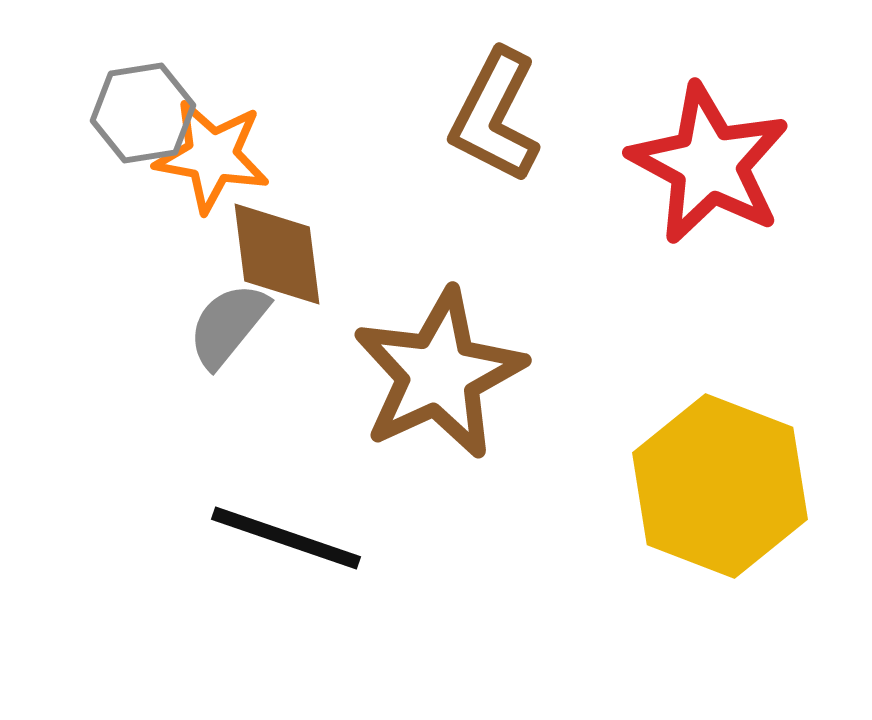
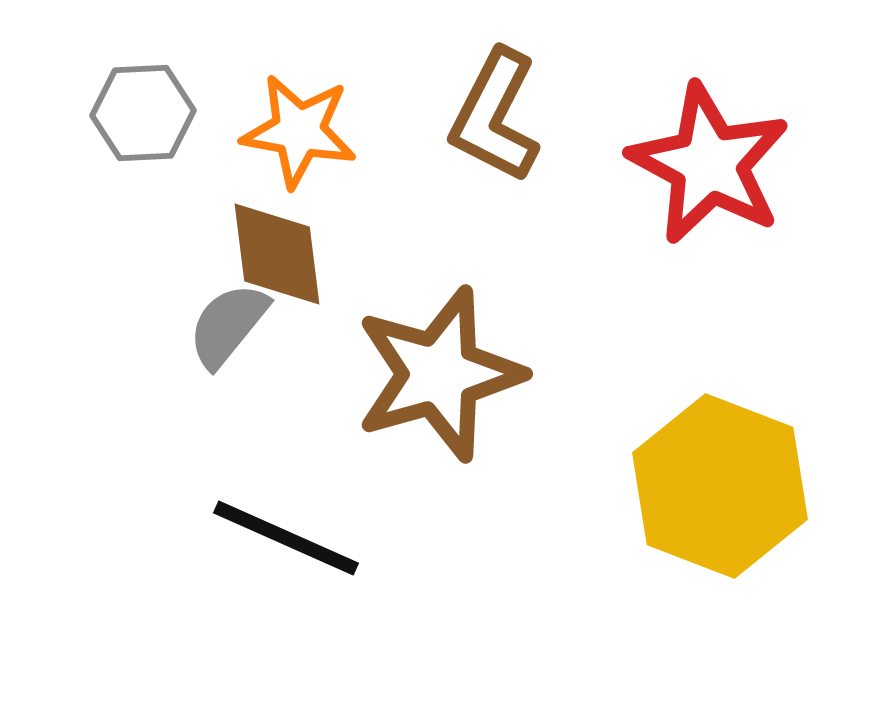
gray hexagon: rotated 6 degrees clockwise
orange star: moved 87 px right, 25 px up
brown star: rotated 9 degrees clockwise
black line: rotated 5 degrees clockwise
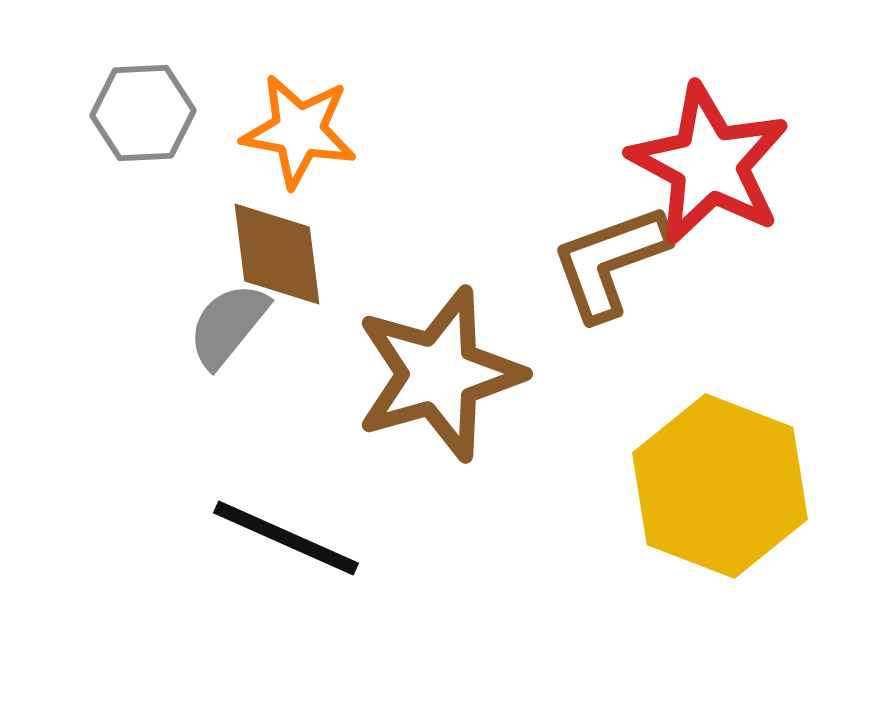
brown L-shape: moved 115 px right, 146 px down; rotated 43 degrees clockwise
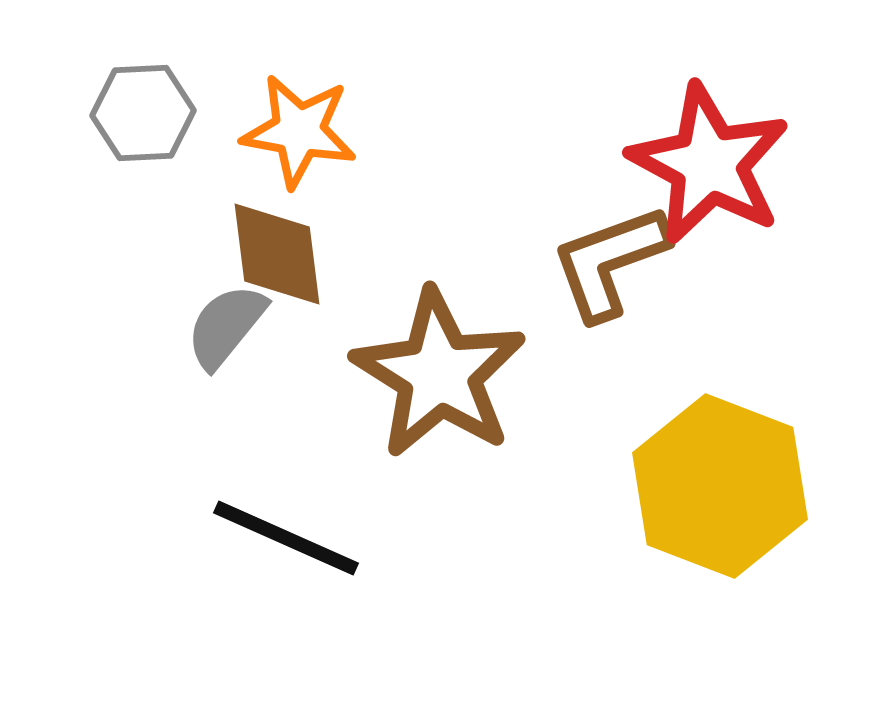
gray semicircle: moved 2 px left, 1 px down
brown star: rotated 24 degrees counterclockwise
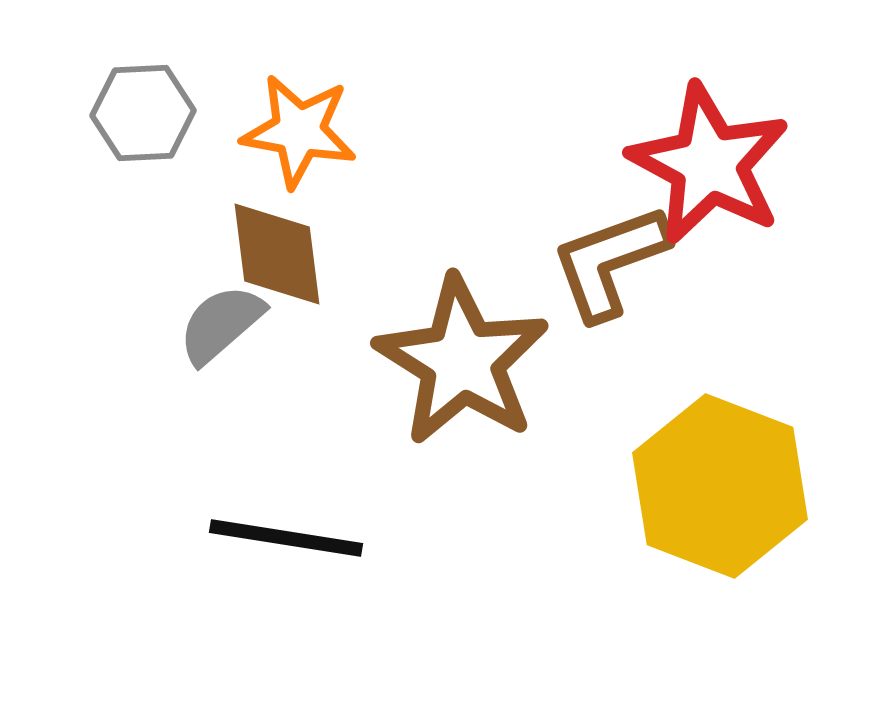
gray semicircle: moved 5 px left, 2 px up; rotated 10 degrees clockwise
brown star: moved 23 px right, 13 px up
black line: rotated 15 degrees counterclockwise
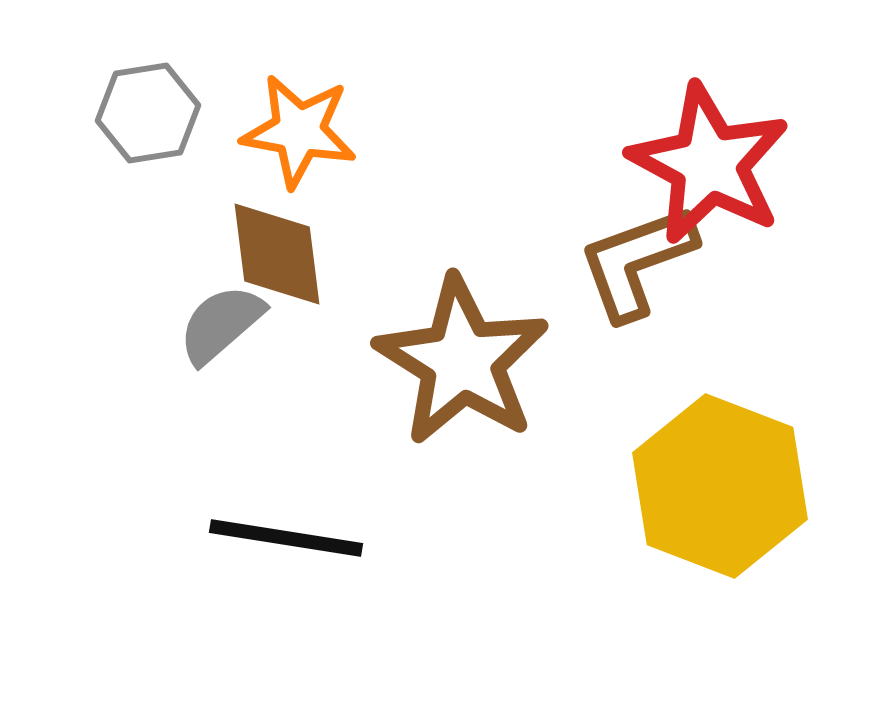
gray hexagon: moved 5 px right; rotated 6 degrees counterclockwise
brown L-shape: moved 27 px right
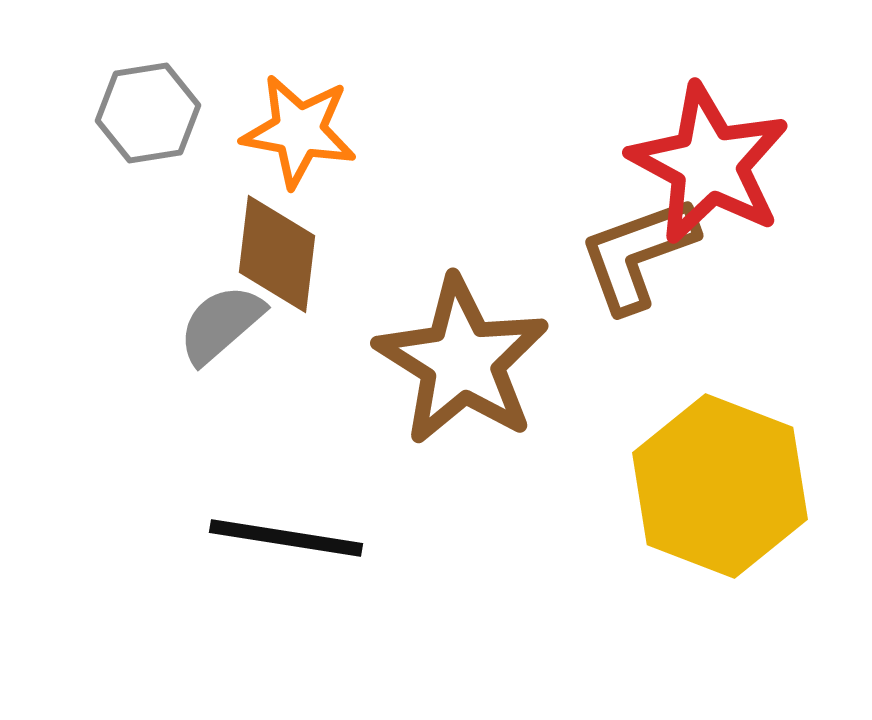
brown diamond: rotated 14 degrees clockwise
brown L-shape: moved 1 px right, 8 px up
